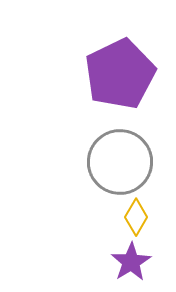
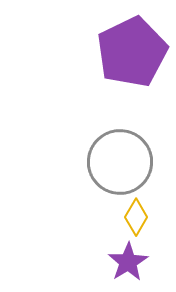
purple pentagon: moved 12 px right, 22 px up
purple star: moved 3 px left
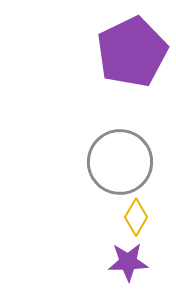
purple star: rotated 30 degrees clockwise
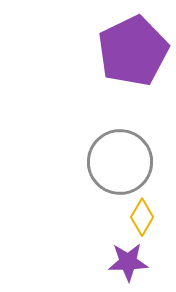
purple pentagon: moved 1 px right, 1 px up
yellow diamond: moved 6 px right
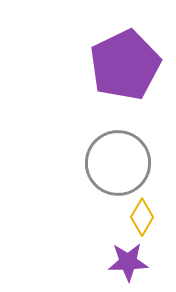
purple pentagon: moved 8 px left, 14 px down
gray circle: moved 2 px left, 1 px down
